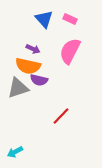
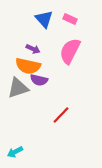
red line: moved 1 px up
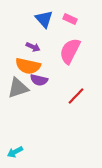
purple arrow: moved 2 px up
red line: moved 15 px right, 19 px up
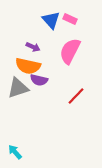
blue triangle: moved 7 px right, 1 px down
cyan arrow: rotated 77 degrees clockwise
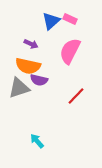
blue triangle: moved 1 px down; rotated 30 degrees clockwise
purple arrow: moved 2 px left, 3 px up
gray triangle: moved 1 px right
cyan arrow: moved 22 px right, 11 px up
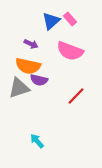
pink rectangle: rotated 24 degrees clockwise
pink semicircle: rotated 96 degrees counterclockwise
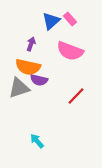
purple arrow: rotated 96 degrees counterclockwise
orange semicircle: moved 1 px down
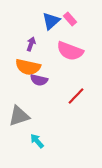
gray triangle: moved 28 px down
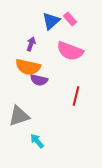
red line: rotated 30 degrees counterclockwise
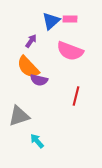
pink rectangle: rotated 48 degrees counterclockwise
purple arrow: moved 3 px up; rotated 16 degrees clockwise
orange semicircle: rotated 35 degrees clockwise
